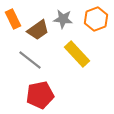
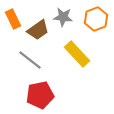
gray star: moved 2 px up
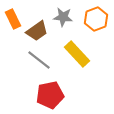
brown trapezoid: moved 1 px left, 1 px down
gray line: moved 9 px right
red pentagon: moved 10 px right
